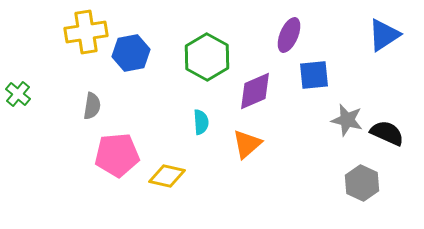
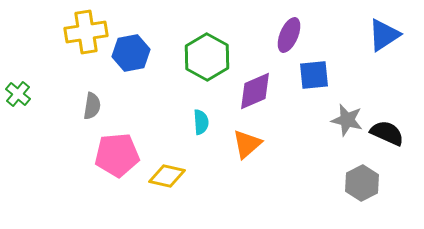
gray hexagon: rotated 8 degrees clockwise
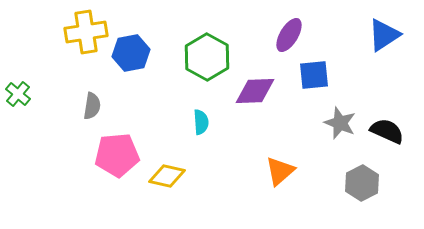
purple ellipse: rotated 8 degrees clockwise
purple diamond: rotated 21 degrees clockwise
gray star: moved 7 px left, 3 px down; rotated 8 degrees clockwise
black semicircle: moved 2 px up
orange triangle: moved 33 px right, 27 px down
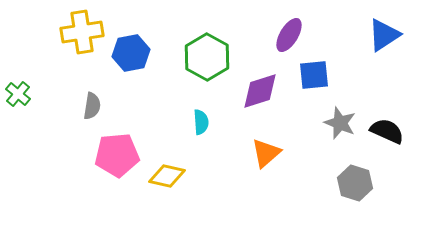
yellow cross: moved 4 px left
purple diamond: moved 5 px right; rotated 15 degrees counterclockwise
orange triangle: moved 14 px left, 18 px up
gray hexagon: moved 7 px left; rotated 16 degrees counterclockwise
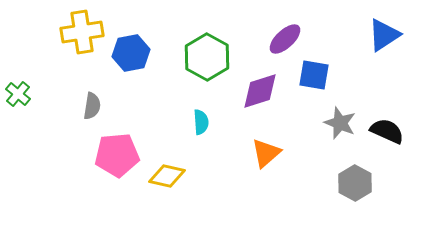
purple ellipse: moved 4 px left, 4 px down; rotated 16 degrees clockwise
blue square: rotated 16 degrees clockwise
gray hexagon: rotated 12 degrees clockwise
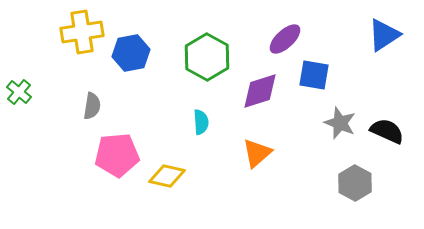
green cross: moved 1 px right, 2 px up
orange triangle: moved 9 px left
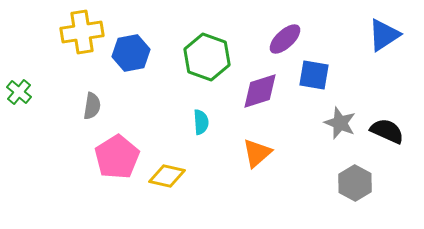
green hexagon: rotated 9 degrees counterclockwise
pink pentagon: moved 2 px down; rotated 27 degrees counterclockwise
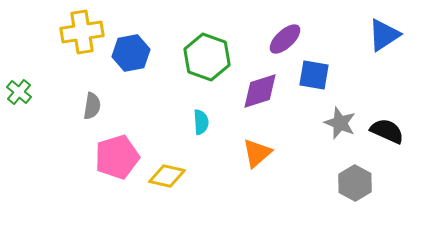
pink pentagon: rotated 15 degrees clockwise
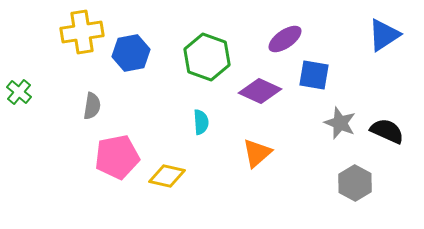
purple ellipse: rotated 8 degrees clockwise
purple diamond: rotated 42 degrees clockwise
pink pentagon: rotated 6 degrees clockwise
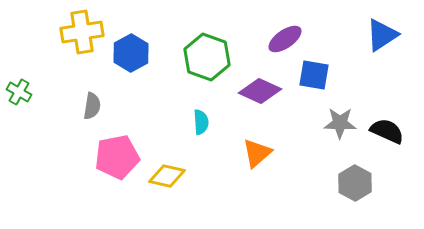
blue triangle: moved 2 px left
blue hexagon: rotated 18 degrees counterclockwise
green cross: rotated 10 degrees counterclockwise
gray star: rotated 20 degrees counterclockwise
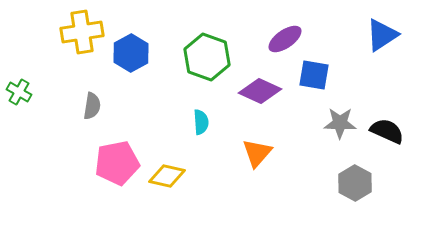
orange triangle: rotated 8 degrees counterclockwise
pink pentagon: moved 6 px down
